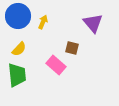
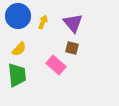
purple triangle: moved 20 px left
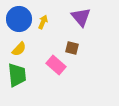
blue circle: moved 1 px right, 3 px down
purple triangle: moved 8 px right, 6 px up
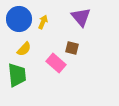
yellow semicircle: moved 5 px right
pink rectangle: moved 2 px up
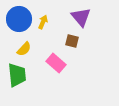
brown square: moved 7 px up
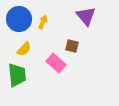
purple triangle: moved 5 px right, 1 px up
brown square: moved 5 px down
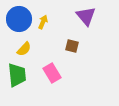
pink rectangle: moved 4 px left, 10 px down; rotated 18 degrees clockwise
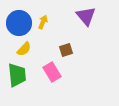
blue circle: moved 4 px down
brown square: moved 6 px left, 4 px down; rotated 32 degrees counterclockwise
pink rectangle: moved 1 px up
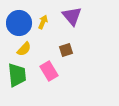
purple triangle: moved 14 px left
pink rectangle: moved 3 px left, 1 px up
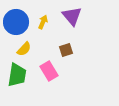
blue circle: moved 3 px left, 1 px up
green trapezoid: rotated 15 degrees clockwise
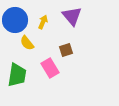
blue circle: moved 1 px left, 2 px up
yellow semicircle: moved 3 px right, 6 px up; rotated 98 degrees clockwise
pink rectangle: moved 1 px right, 3 px up
